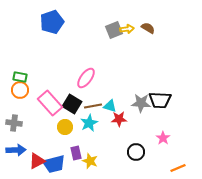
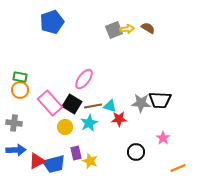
pink ellipse: moved 2 px left, 1 px down
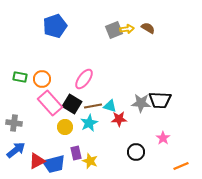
blue pentagon: moved 3 px right, 4 px down
orange circle: moved 22 px right, 11 px up
blue arrow: rotated 36 degrees counterclockwise
orange line: moved 3 px right, 2 px up
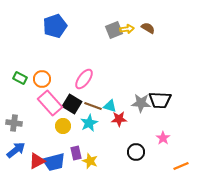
green rectangle: moved 1 px down; rotated 16 degrees clockwise
brown line: rotated 30 degrees clockwise
yellow circle: moved 2 px left, 1 px up
blue trapezoid: moved 2 px up
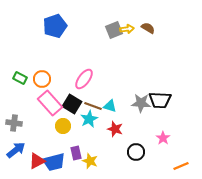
red star: moved 4 px left, 10 px down; rotated 21 degrees clockwise
cyan star: moved 4 px up
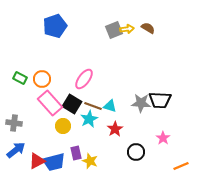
red star: rotated 21 degrees clockwise
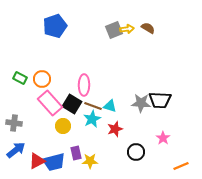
pink ellipse: moved 6 px down; rotated 35 degrees counterclockwise
cyan star: moved 3 px right
red star: rotated 14 degrees clockwise
yellow star: rotated 21 degrees counterclockwise
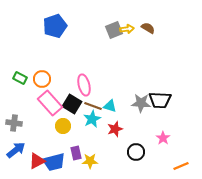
pink ellipse: rotated 15 degrees counterclockwise
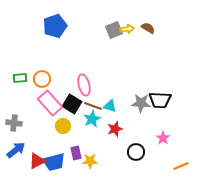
green rectangle: rotated 32 degrees counterclockwise
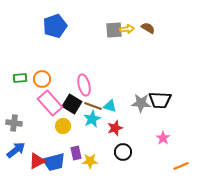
gray square: rotated 18 degrees clockwise
red star: moved 1 px up
black circle: moved 13 px left
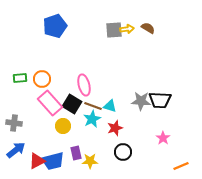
gray star: moved 2 px up
blue trapezoid: moved 1 px left, 1 px up
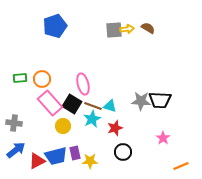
pink ellipse: moved 1 px left, 1 px up
purple rectangle: moved 1 px left
blue trapezoid: moved 3 px right, 5 px up
